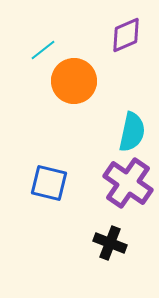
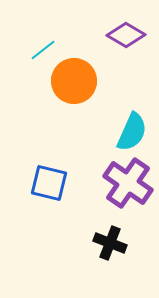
purple diamond: rotated 54 degrees clockwise
cyan semicircle: rotated 12 degrees clockwise
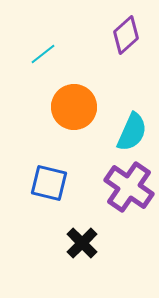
purple diamond: rotated 72 degrees counterclockwise
cyan line: moved 4 px down
orange circle: moved 26 px down
purple cross: moved 1 px right, 4 px down
black cross: moved 28 px left; rotated 24 degrees clockwise
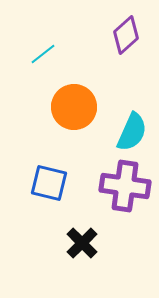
purple cross: moved 4 px left, 1 px up; rotated 27 degrees counterclockwise
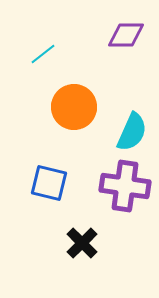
purple diamond: rotated 42 degrees clockwise
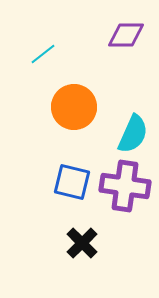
cyan semicircle: moved 1 px right, 2 px down
blue square: moved 23 px right, 1 px up
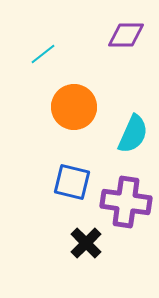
purple cross: moved 1 px right, 16 px down
black cross: moved 4 px right
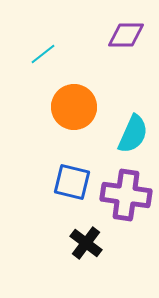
purple cross: moved 7 px up
black cross: rotated 8 degrees counterclockwise
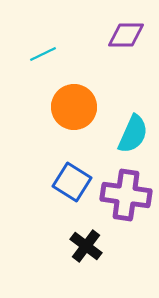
cyan line: rotated 12 degrees clockwise
blue square: rotated 18 degrees clockwise
black cross: moved 3 px down
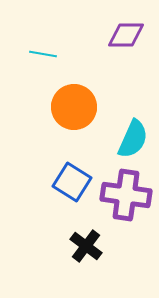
cyan line: rotated 36 degrees clockwise
cyan semicircle: moved 5 px down
